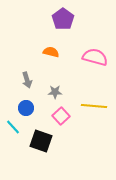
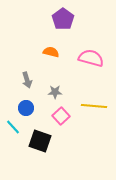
pink semicircle: moved 4 px left, 1 px down
black square: moved 1 px left
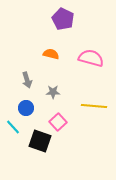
purple pentagon: rotated 10 degrees counterclockwise
orange semicircle: moved 2 px down
gray star: moved 2 px left
pink square: moved 3 px left, 6 px down
